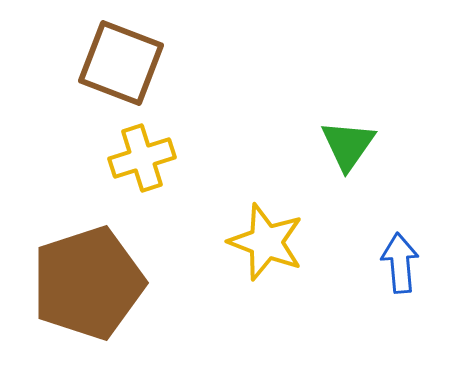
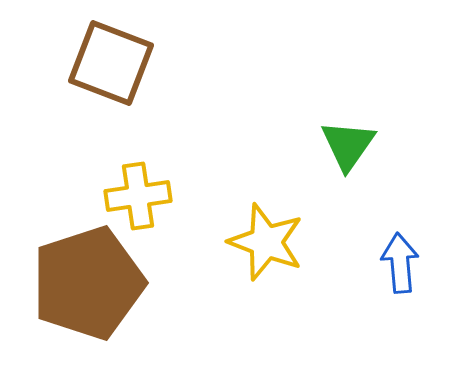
brown square: moved 10 px left
yellow cross: moved 4 px left, 38 px down; rotated 10 degrees clockwise
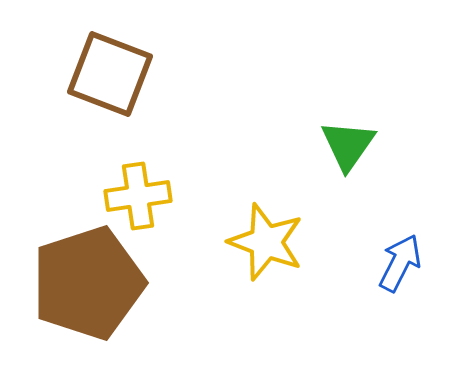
brown square: moved 1 px left, 11 px down
blue arrow: rotated 32 degrees clockwise
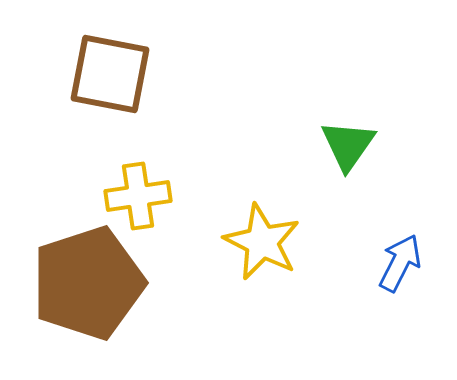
brown square: rotated 10 degrees counterclockwise
yellow star: moved 4 px left; rotated 6 degrees clockwise
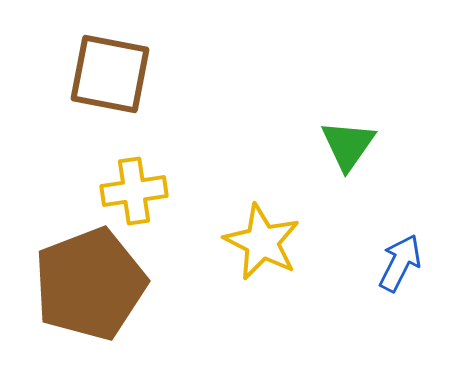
yellow cross: moved 4 px left, 5 px up
brown pentagon: moved 2 px right, 1 px down; rotated 3 degrees counterclockwise
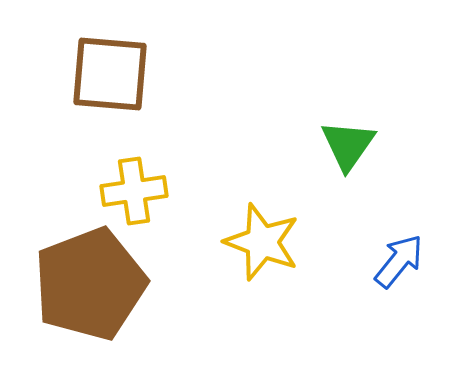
brown square: rotated 6 degrees counterclockwise
yellow star: rotated 6 degrees counterclockwise
blue arrow: moved 1 px left, 2 px up; rotated 12 degrees clockwise
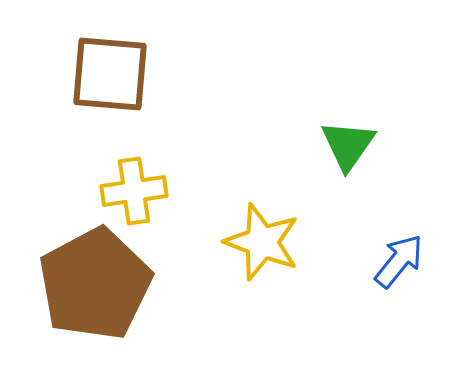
brown pentagon: moved 5 px right; rotated 7 degrees counterclockwise
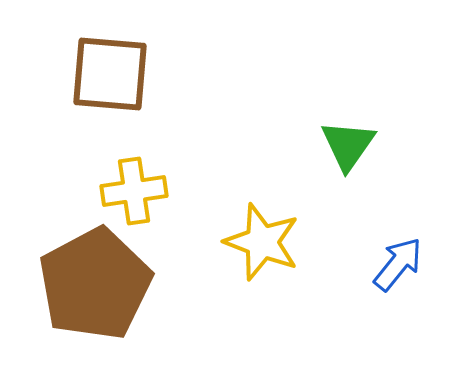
blue arrow: moved 1 px left, 3 px down
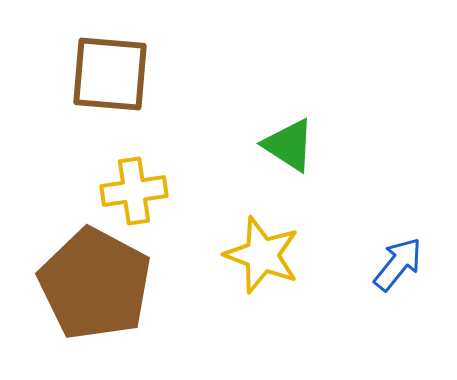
green triangle: moved 59 px left; rotated 32 degrees counterclockwise
yellow star: moved 13 px down
brown pentagon: rotated 16 degrees counterclockwise
